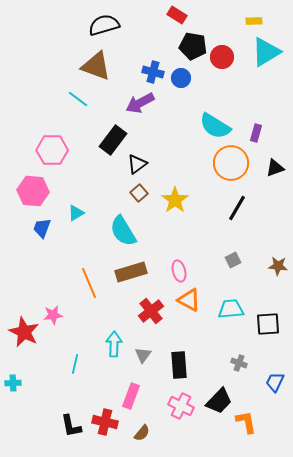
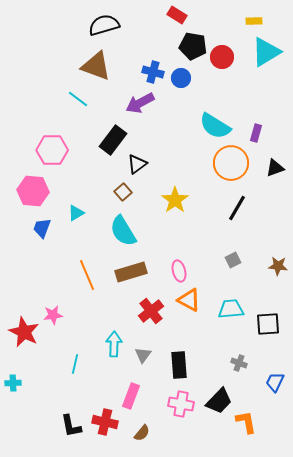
brown square at (139, 193): moved 16 px left, 1 px up
orange line at (89, 283): moved 2 px left, 8 px up
pink cross at (181, 406): moved 2 px up; rotated 15 degrees counterclockwise
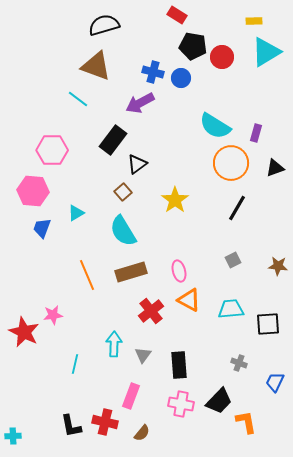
cyan cross at (13, 383): moved 53 px down
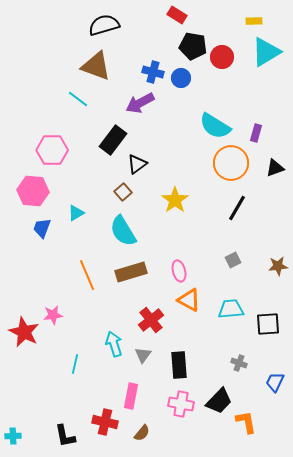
brown star at (278, 266): rotated 12 degrees counterclockwise
red cross at (151, 311): moved 9 px down
cyan arrow at (114, 344): rotated 20 degrees counterclockwise
pink rectangle at (131, 396): rotated 10 degrees counterclockwise
black L-shape at (71, 426): moved 6 px left, 10 px down
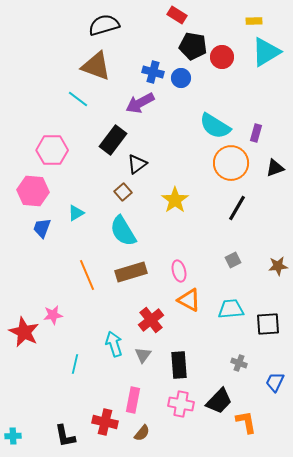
pink rectangle at (131, 396): moved 2 px right, 4 px down
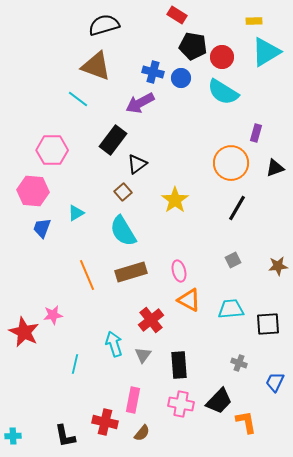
cyan semicircle at (215, 126): moved 8 px right, 34 px up
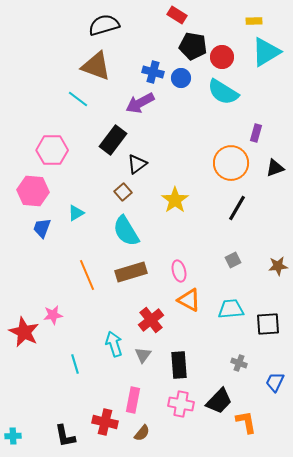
cyan semicircle at (123, 231): moved 3 px right
cyan line at (75, 364): rotated 30 degrees counterclockwise
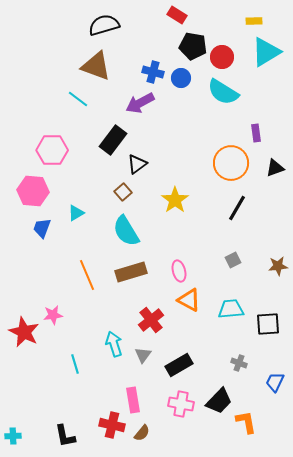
purple rectangle at (256, 133): rotated 24 degrees counterclockwise
black rectangle at (179, 365): rotated 64 degrees clockwise
pink rectangle at (133, 400): rotated 20 degrees counterclockwise
red cross at (105, 422): moved 7 px right, 3 px down
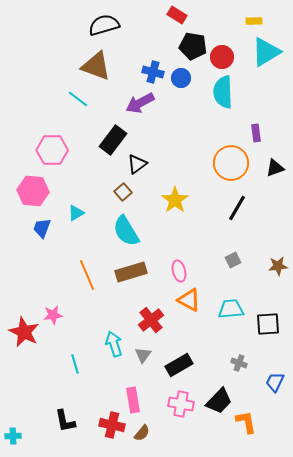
cyan semicircle at (223, 92): rotated 56 degrees clockwise
black L-shape at (65, 436): moved 15 px up
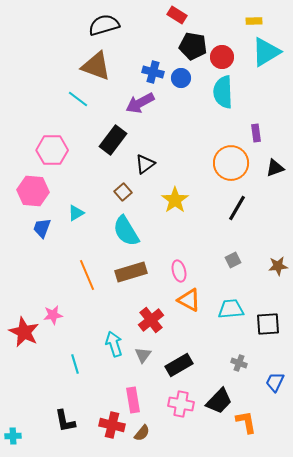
black triangle at (137, 164): moved 8 px right
